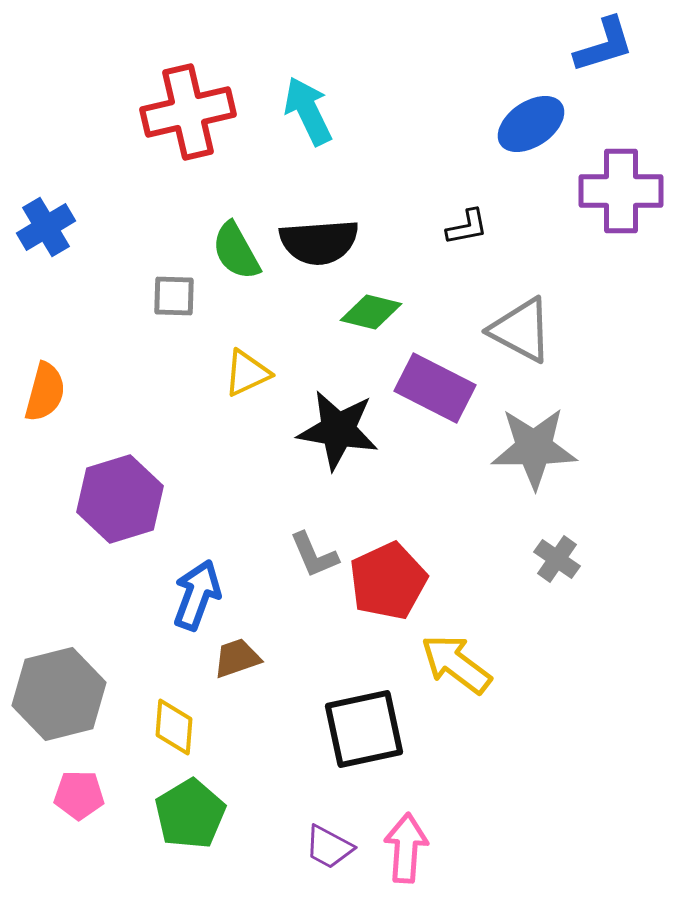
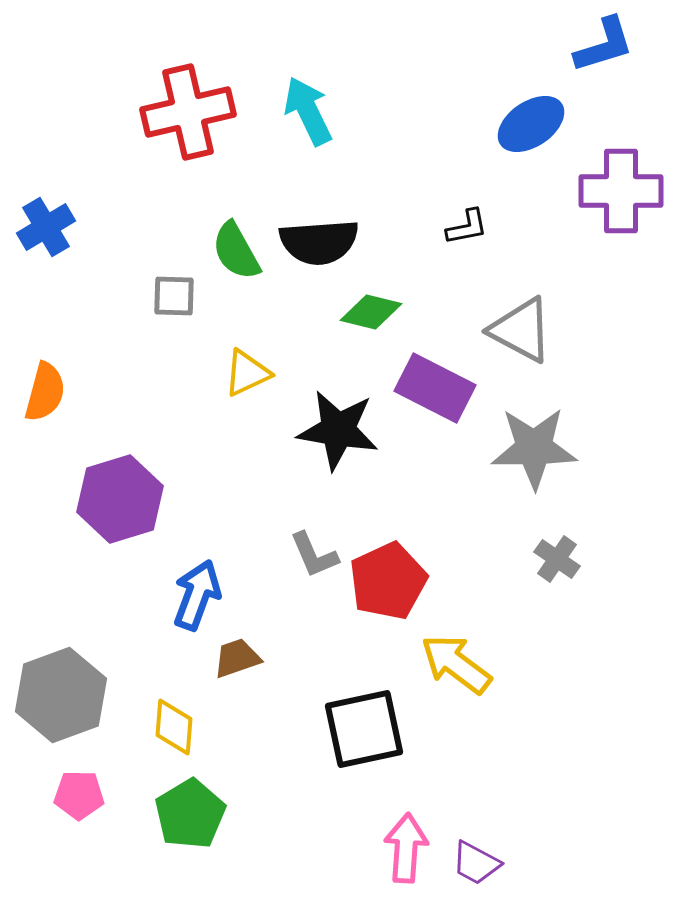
gray hexagon: moved 2 px right, 1 px down; rotated 6 degrees counterclockwise
purple trapezoid: moved 147 px right, 16 px down
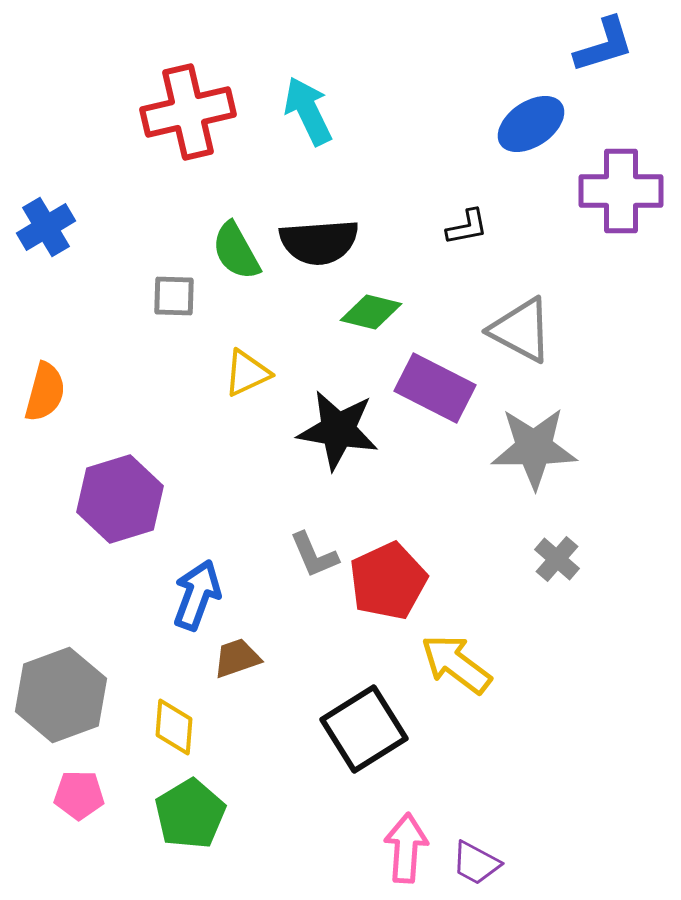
gray cross: rotated 6 degrees clockwise
black square: rotated 20 degrees counterclockwise
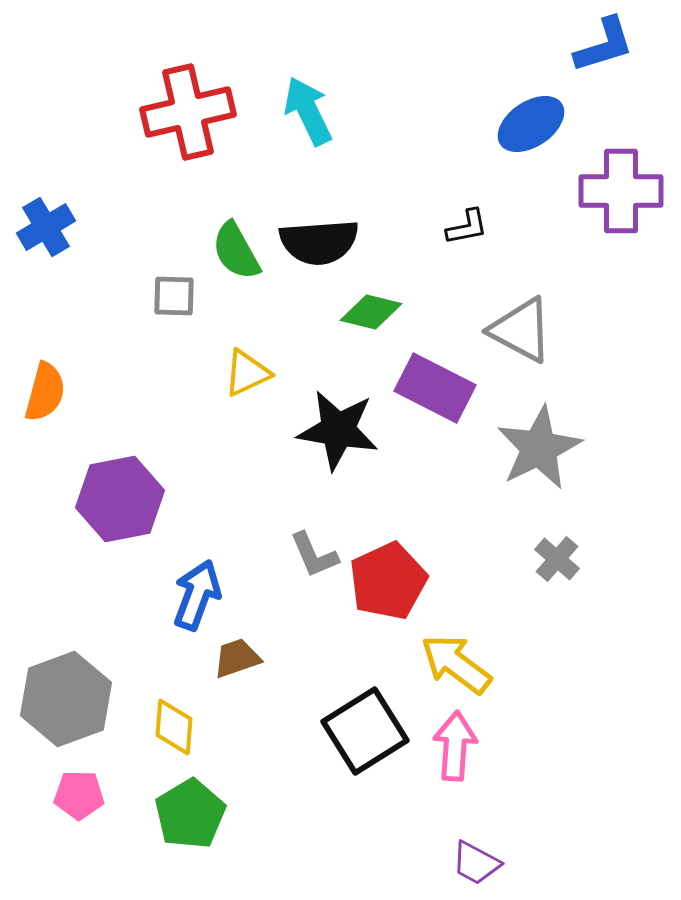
gray star: moved 5 px right; rotated 26 degrees counterclockwise
purple hexagon: rotated 6 degrees clockwise
gray hexagon: moved 5 px right, 4 px down
black square: moved 1 px right, 2 px down
pink arrow: moved 49 px right, 102 px up
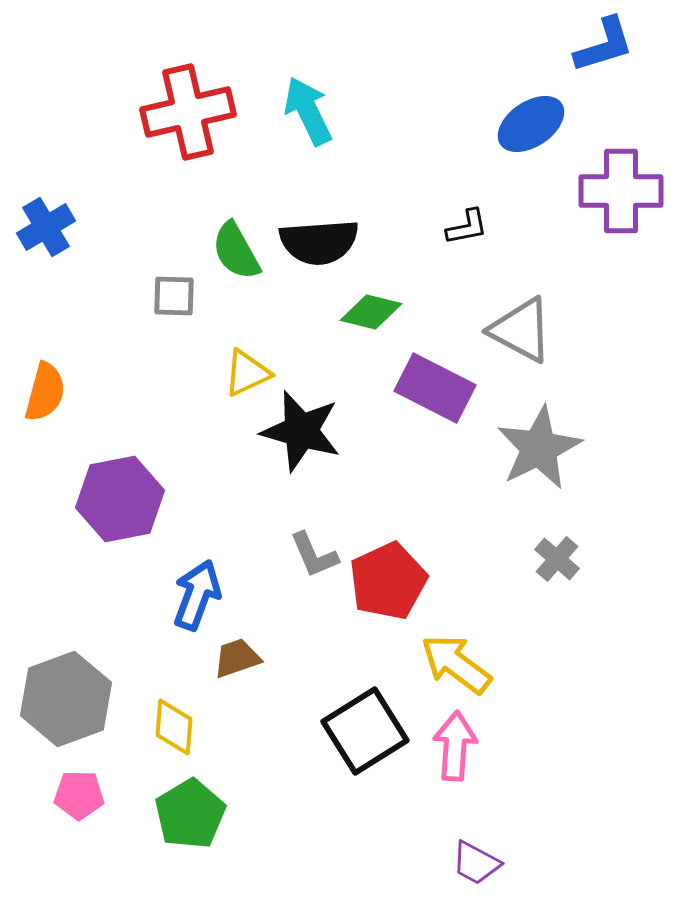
black star: moved 37 px left, 1 px down; rotated 6 degrees clockwise
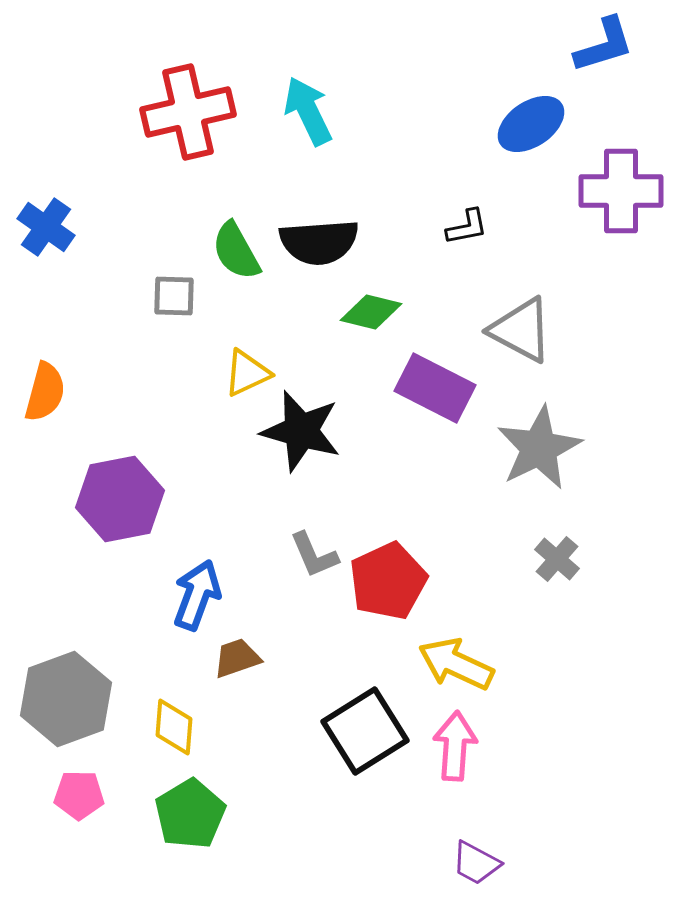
blue cross: rotated 24 degrees counterclockwise
yellow arrow: rotated 12 degrees counterclockwise
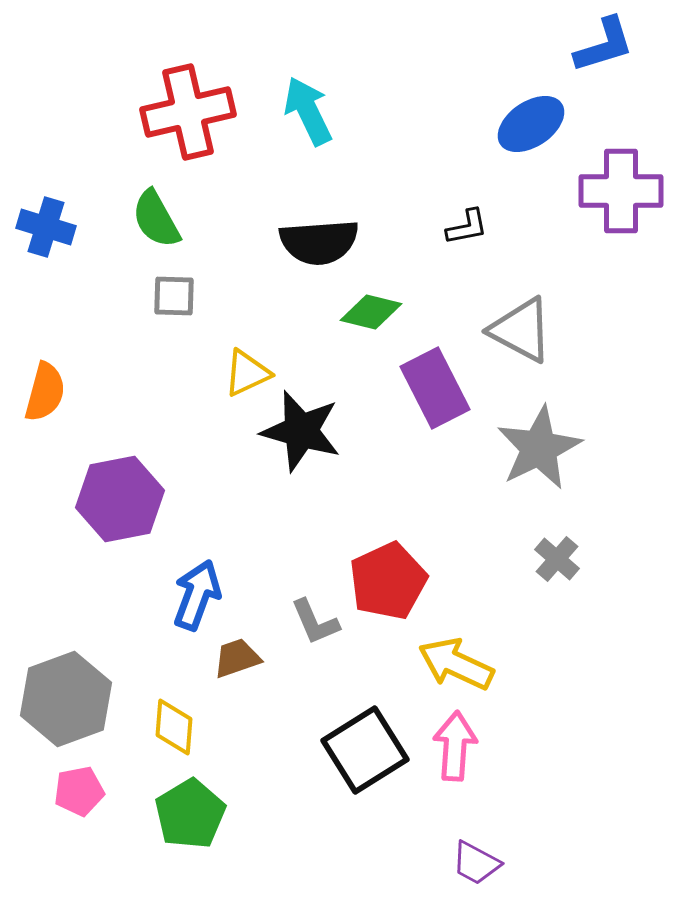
blue cross: rotated 18 degrees counterclockwise
green semicircle: moved 80 px left, 32 px up
purple rectangle: rotated 36 degrees clockwise
gray L-shape: moved 1 px right, 67 px down
black square: moved 19 px down
pink pentagon: moved 4 px up; rotated 12 degrees counterclockwise
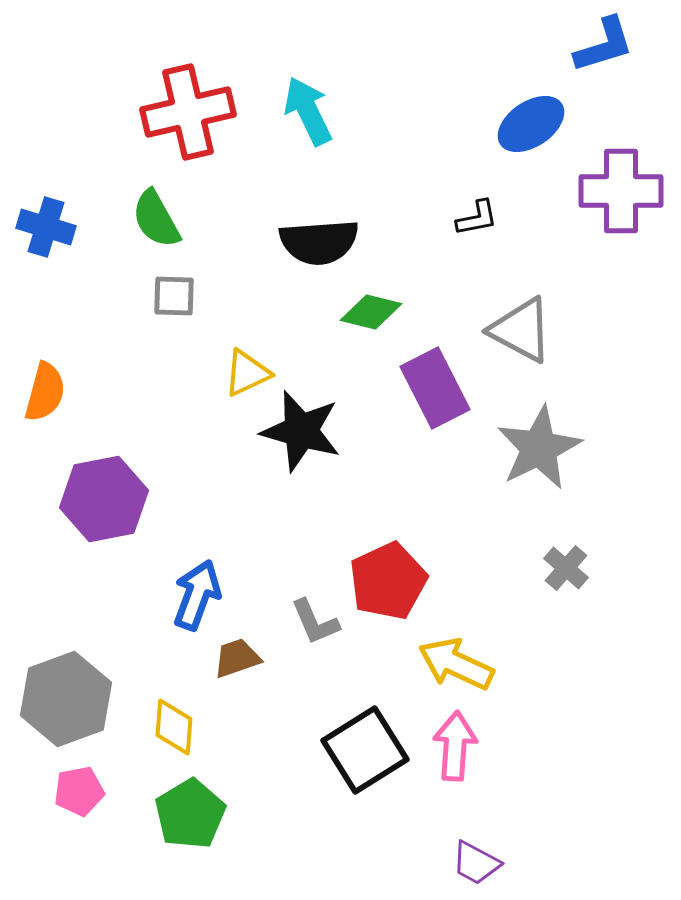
black L-shape: moved 10 px right, 9 px up
purple hexagon: moved 16 px left
gray cross: moved 9 px right, 9 px down
